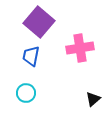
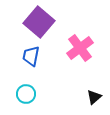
pink cross: rotated 28 degrees counterclockwise
cyan circle: moved 1 px down
black triangle: moved 1 px right, 2 px up
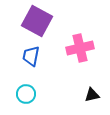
purple square: moved 2 px left, 1 px up; rotated 12 degrees counterclockwise
pink cross: rotated 24 degrees clockwise
black triangle: moved 2 px left, 2 px up; rotated 28 degrees clockwise
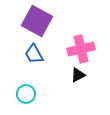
pink cross: moved 1 px right, 1 px down
blue trapezoid: moved 3 px right, 2 px up; rotated 40 degrees counterclockwise
black triangle: moved 14 px left, 20 px up; rotated 14 degrees counterclockwise
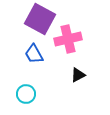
purple square: moved 3 px right, 2 px up
pink cross: moved 13 px left, 10 px up
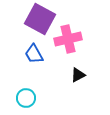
cyan circle: moved 4 px down
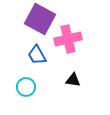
blue trapezoid: moved 3 px right, 1 px down
black triangle: moved 5 px left, 5 px down; rotated 35 degrees clockwise
cyan circle: moved 11 px up
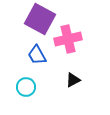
black triangle: rotated 35 degrees counterclockwise
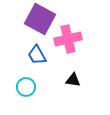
black triangle: rotated 35 degrees clockwise
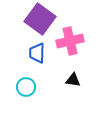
purple square: rotated 8 degrees clockwise
pink cross: moved 2 px right, 2 px down
blue trapezoid: moved 2 px up; rotated 30 degrees clockwise
